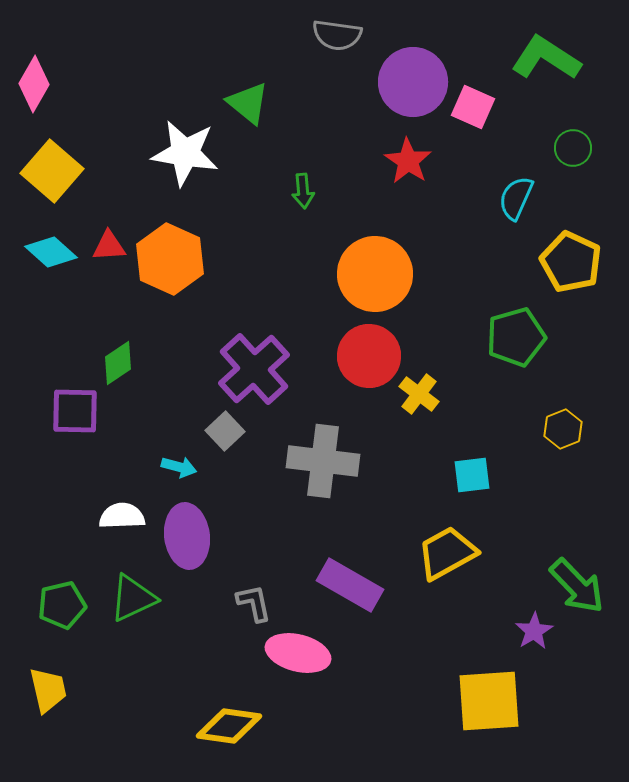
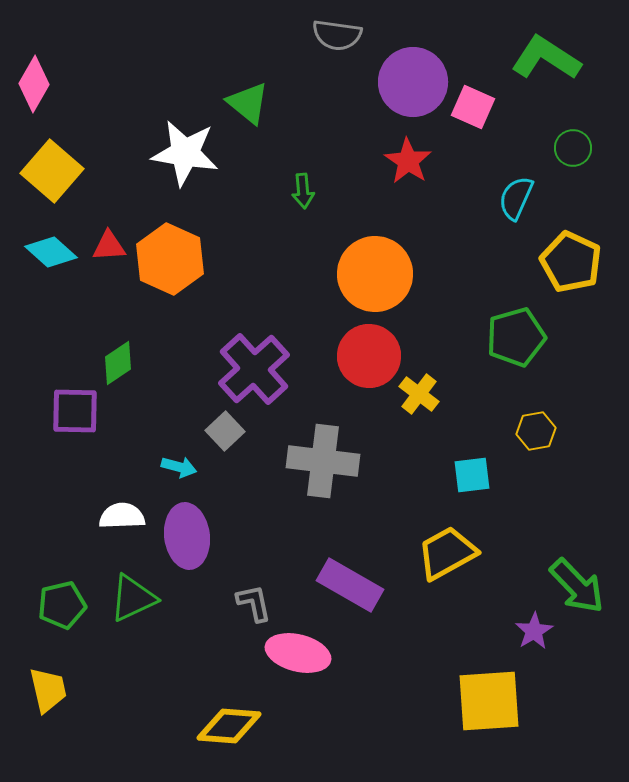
yellow hexagon at (563, 429): moved 27 px left, 2 px down; rotated 12 degrees clockwise
yellow diamond at (229, 726): rotated 4 degrees counterclockwise
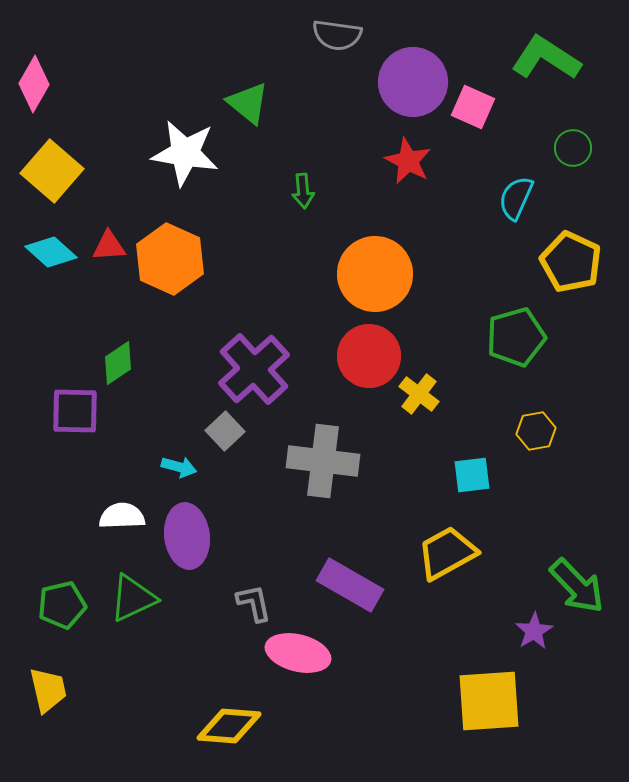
red star at (408, 161): rotated 6 degrees counterclockwise
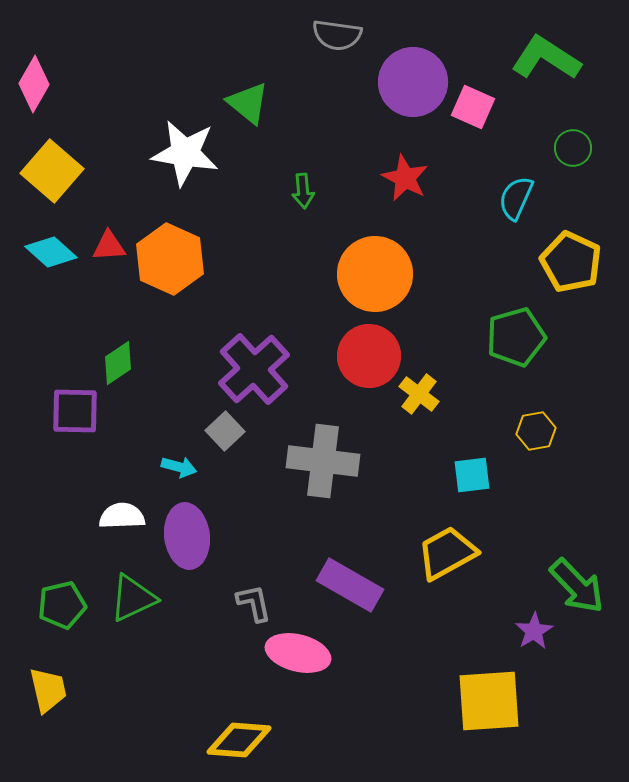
red star at (408, 161): moved 3 px left, 17 px down
yellow diamond at (229, 726): moved 10 px right, 14 px down
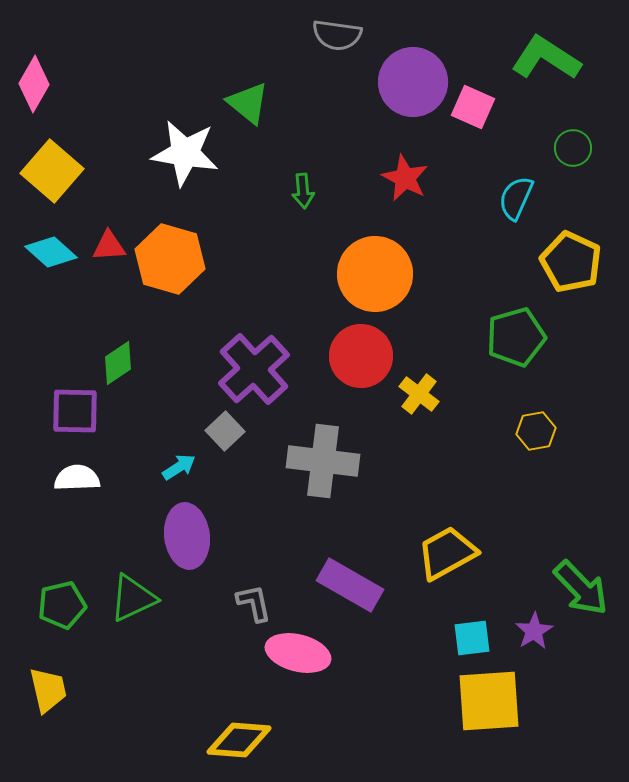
orange hexagon at (170, 259): rotated 8 degrees counterclockwise
red circle at (369, 356): moved 8 px left
cyan arrow at (179, 467): rotated 48 degrees counterclockwise
cyan square at (472, 475): moved 163 px down
white semicircle at (122, 516): moved 45 px left, 38 px up
green arrow at (577, 586): moved 4 px right, 2 px down
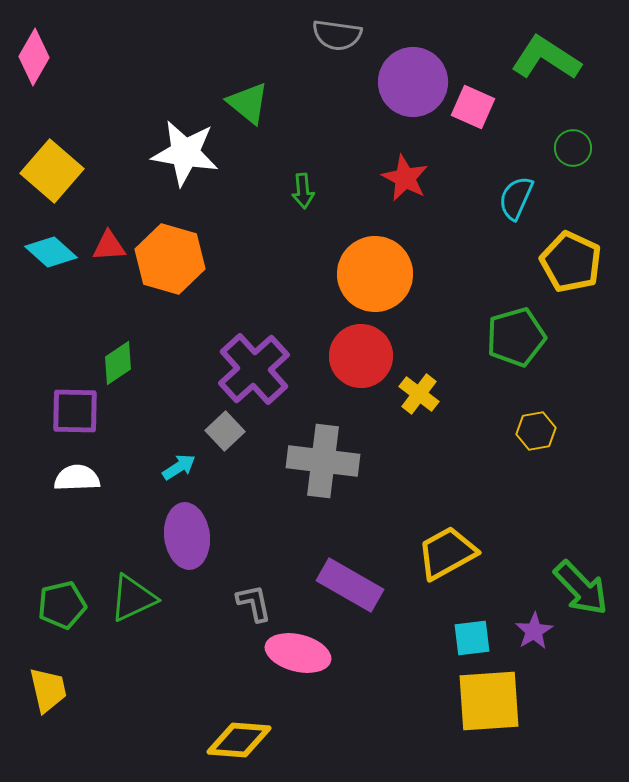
pink diamond at (34, 84): moved 27 px up
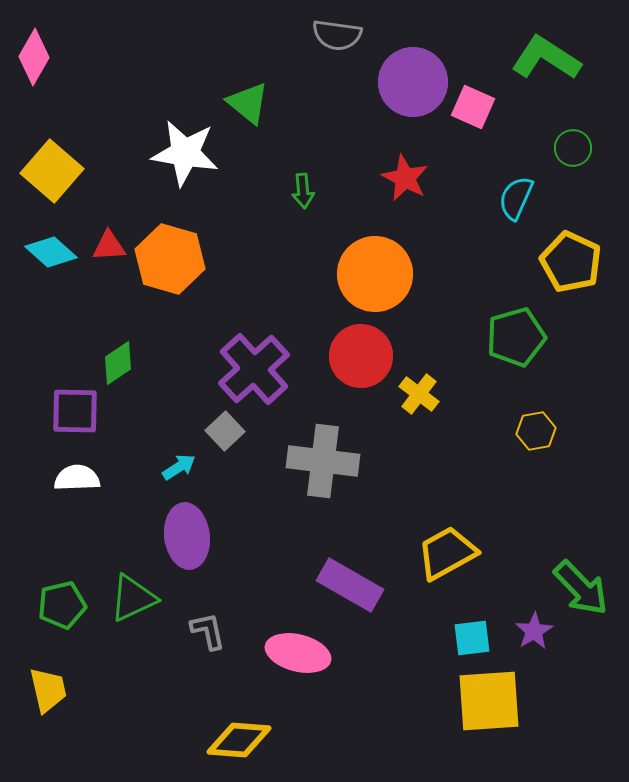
gray L-shape at (254, 603): moved 46 px left, 28 px down
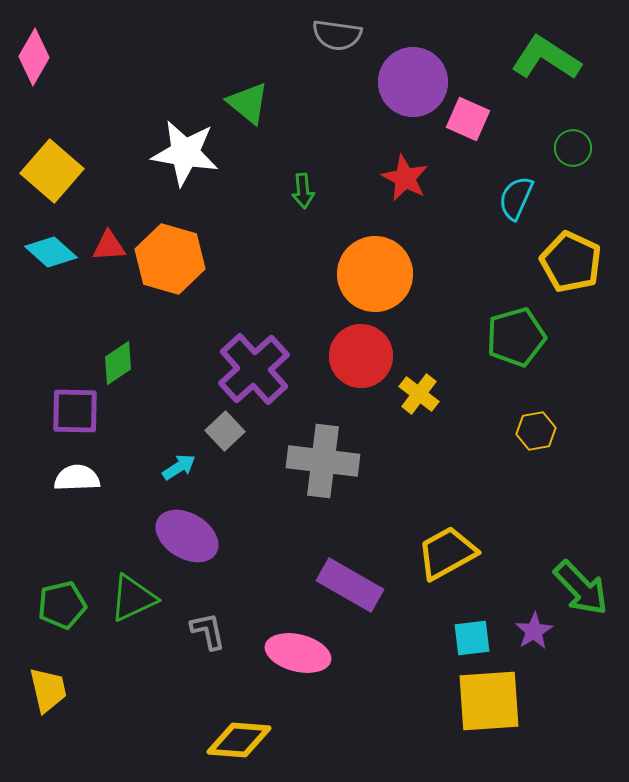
pink square at (473, 107): moved 5 px left, 12 px down
purple ellipse at (187, 536): rotated 52 degrees counterclockwise
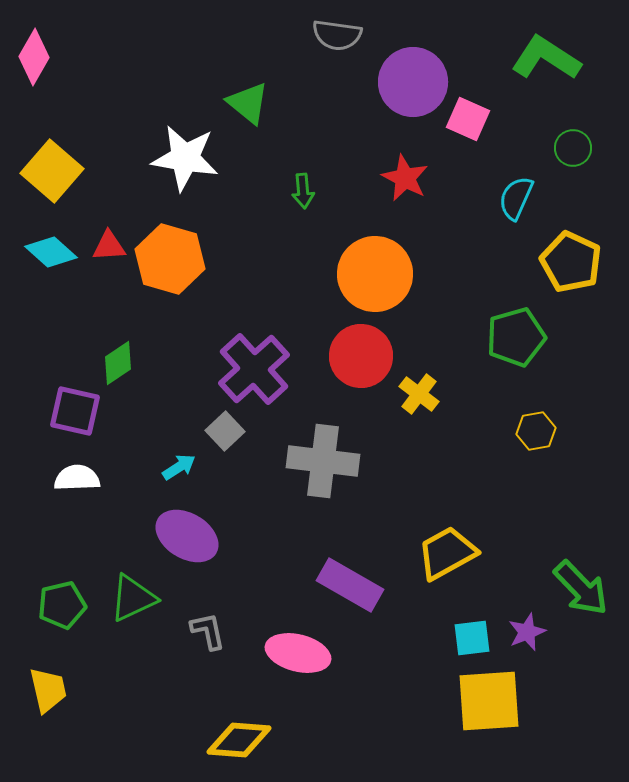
white star at (185, 153): moved 5 px down
purple square at (75, 411): rotated 12 degrees clockwise
purple star at (534, 631): moved 7 px left, 1 px down; rotated 9 degrees clockwise
